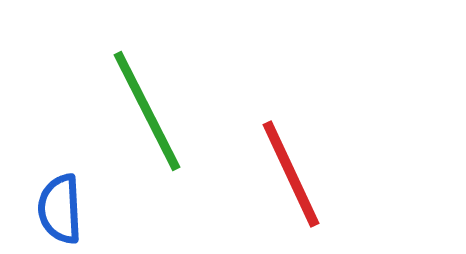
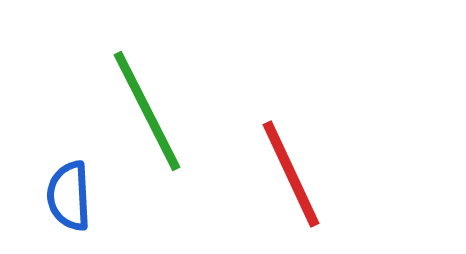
blue semicircle: moved 9 px right, 13 px up
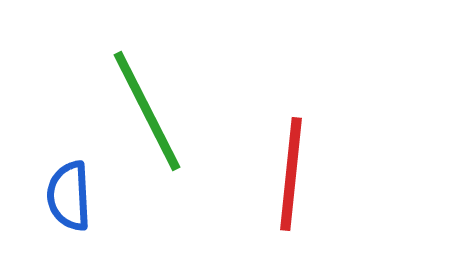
red line: rotated 31 degrees clockwise
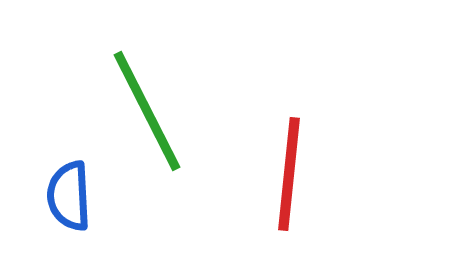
red line: moved 2 px left
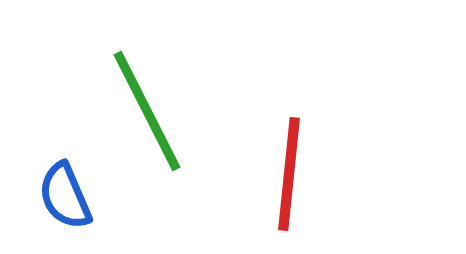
blue semicircle: moved 4 px left; rotated 20 degrees counterclockwise
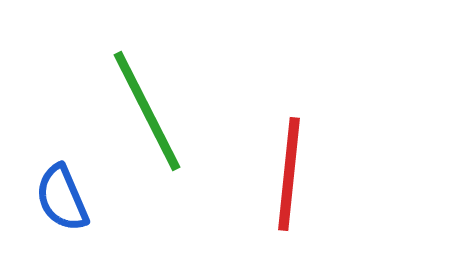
blue semicircle: moved 3 px left, 2 px down
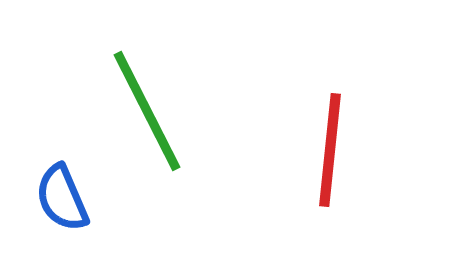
red line: moved 41 px right, 24 px up
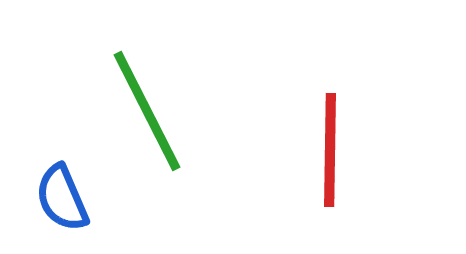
red line: rotated 5 degrees counterclockwise
